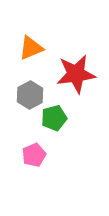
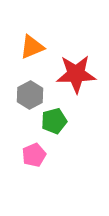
orange triangle: moved 1 px right, 1 px up
red star: rotated 6 degrees clockwise
green pentagon: moved 3 px down
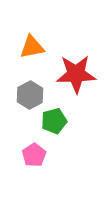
orange triangle: rotated 12 degrees clockwise
pink pentagon: rotated 10 degrees counterclockwise
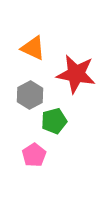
orange triangle: moved 1 px right, 1 px down; rotated 36 degrees clockwise
red star: rotated 12 degrees clockwise
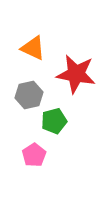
gray hexagon: moved 1 px left; rotated 16 degrees clockwise
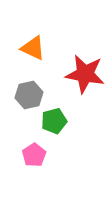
red star: moved 9 px right
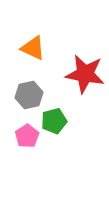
pink pentagon: moved 7 px left, 19 px up
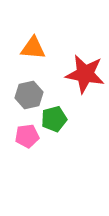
orange triangle: rotated 20 degrees counterclockwise
green pentagon: moved 2 px up
pink pentagon: rotated 25 degrees clockwise
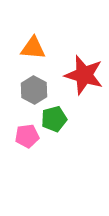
red star: moved 1 px left, 1 px down; rotated 6 degrees clockwise
gray hexagon: moved 5 px right, 5 px up; rotated 20 degrees counterclockwise
